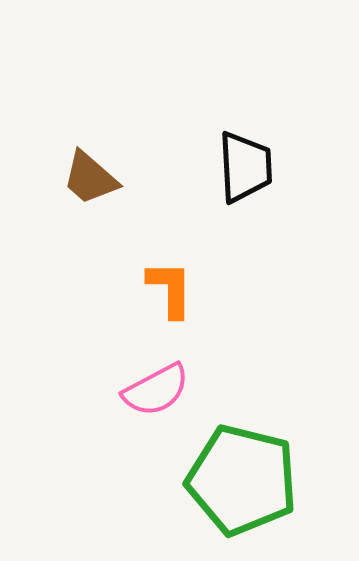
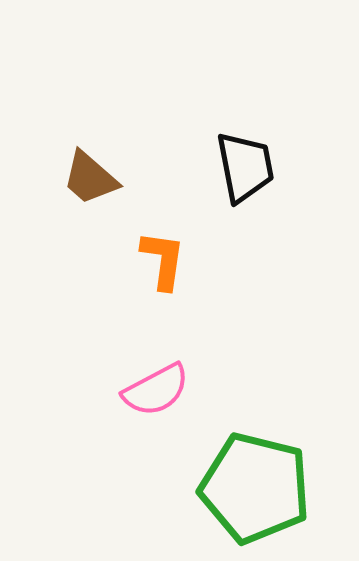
black trapezoid: rotated 8 degrees counterclockwise
orange L-shape: moved 7 px left, 29 px up; rotated 8 degrees clockwise
green pentagon: moved 13 px right, 8 px down
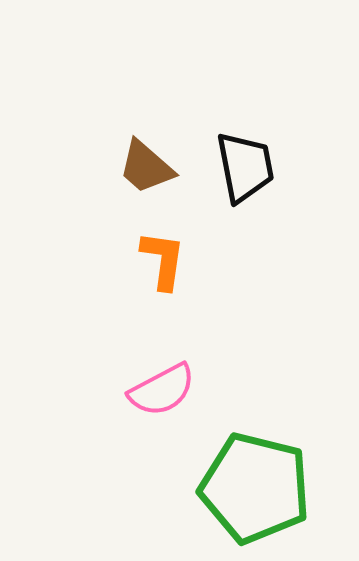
brown trapezoid: moved 56 px right, 11 px up
pink semicircle: moved 6 px right
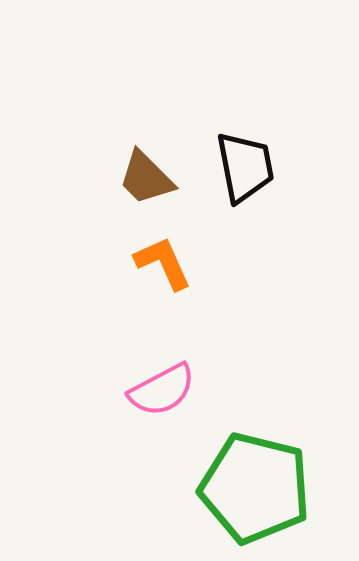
brown trapezoid: moved 11 px down; rotated 4 degrees clockwise
orange L-shape: moved 3 px down; rotated 32 degrees counterclockwise
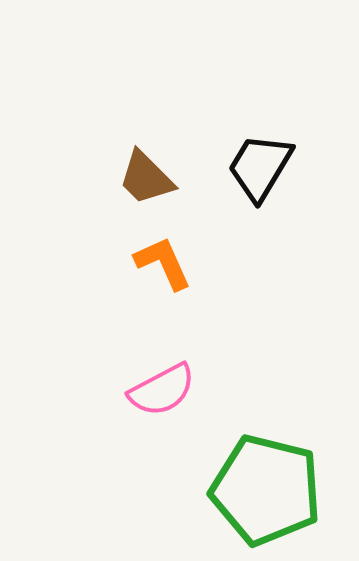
black trapezoid: moved 15 px right; rotated 138 degrees counterclockwise
green pentagon: moved 11 px right, 2 px down
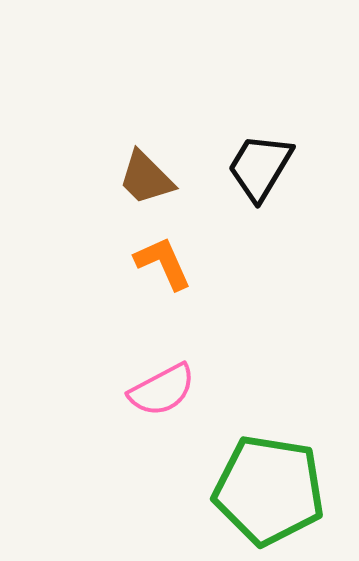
green pentagon: moved 3 px right; rotated 5 degrees counterclockwise
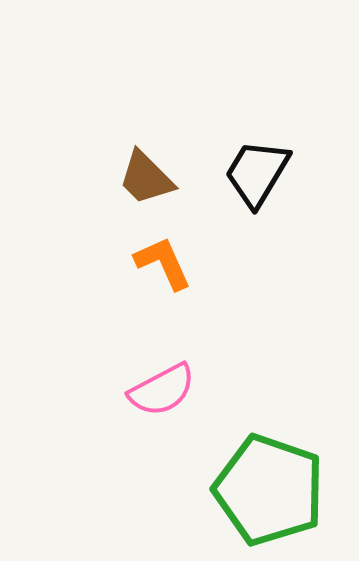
black trapezoid: moved 3 px left, 6 px down
green pentagon: rotated 10 degrees clockwise
